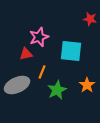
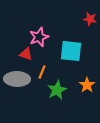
red triangle: rotated 32 degrees clockwise
gray ellipse: moved 6 px up; rotated 25 degrees clockwise
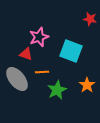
cyan square: rotated 15 degrees clockwise
orange line: rotated 64 degrees clockwise
gray ellipse: rotated 50 degrees clockwise
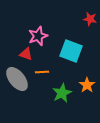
pink star: moved 1 px left, 1 px up
green star: moved 5 px right, 3 px down
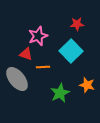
red star: moved 13 px left, 5 px down; rotated 16 degrees counterclockwise
cyan square: rotated 25 degrees clockwise
orange line: moved 1 px right, 5 px up
orange star: rotated 21 degrees counterclockwise
green star: moved 2 px left
